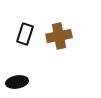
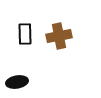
black rectangle: rotated 20 degrees counterclockwise
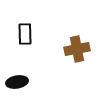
brown cross: moved 18 px right, 13 px down
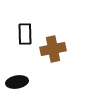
brown cross: moved 24 px left
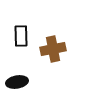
black rectangle: moved 4 px left, 2 px down
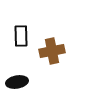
brown cross: moved 1 px left, 2 px down
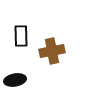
black ellipse: moved 2 px left, 2 px up
